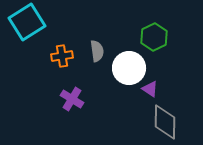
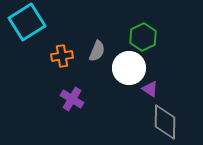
green hexagon: moved 11 px left
gray semicircle: rotated 30 degrees clockwise
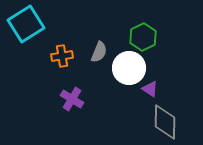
cyan square: moved 1 px left, 2 px down
gray semicircle: moved 2 px right, 1 px down
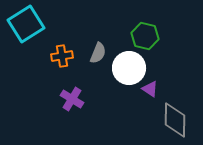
green hexagon: moved 2 px right, 1 px up; rotated 20 degrees counterclockwise
gray semicircle: moved 1 px left, 1 px down
gray diamond: moved 10 px right, 2 px up
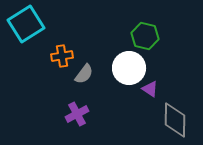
gray semicircle: moved 14 px left, 21 px down; rotated 15 degrees clockwise
purple cross: moved 5 px right, 15 px down; rotated 30 degrees clockwise
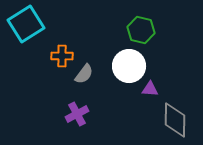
green hexagon: moved 4 px left, 6 px up
orange cross: rotated 10 degrees clockwise
white circle: moved 2 px up
purple triangle: rotated 30 degrees counterclockwise
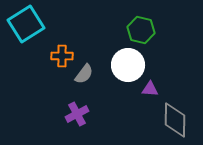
white circle: moved 1 px left, 1 px up
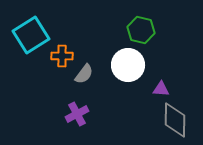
cyan square: moved 5 px right, 11 px down
purple triangle: moved 11 px right
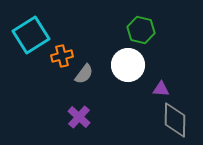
orange cross: rotated 15 degrees counterclockwise
purple cross: moved 2 px right, 3 px down; rotated 20 degrees counterclockwise
